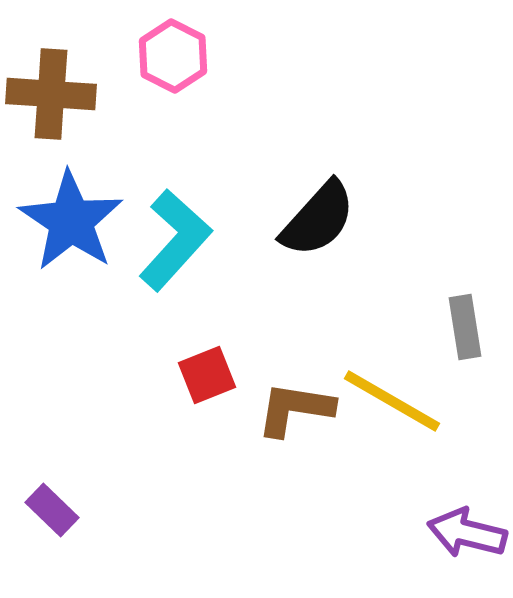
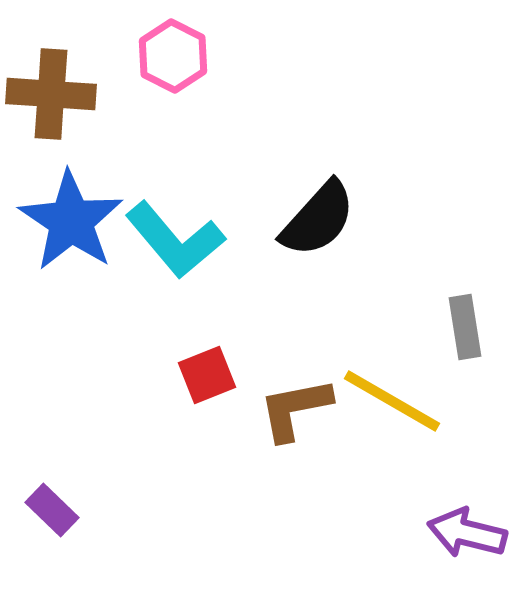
cyan L-shape: rotated 98 degrees clockwise
brown L-shape: rotated 20 degrees counterclockwise
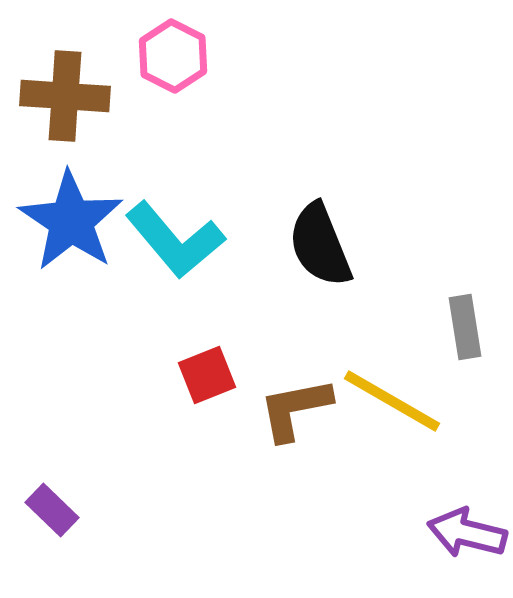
brown cross: moved 14 px right, 2 px down
black semicircle: moved 2 px right, 26 px down; rotated 116 degrees clockwise
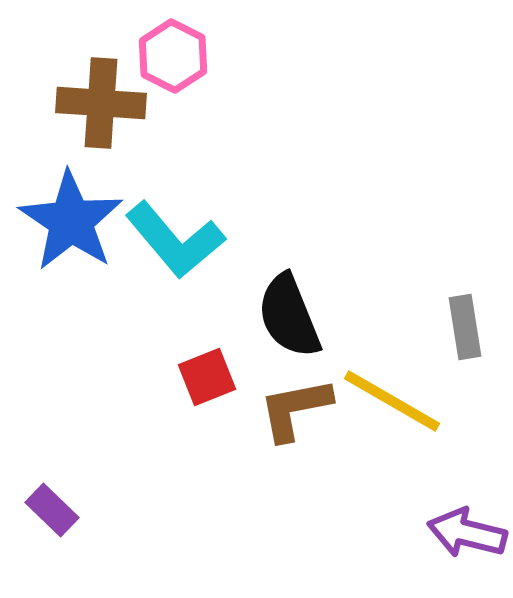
brown cross: moved 36 px right, 7 px down
black semicircle: moved 31 px left, 71 px down
red square: moved 2 px down
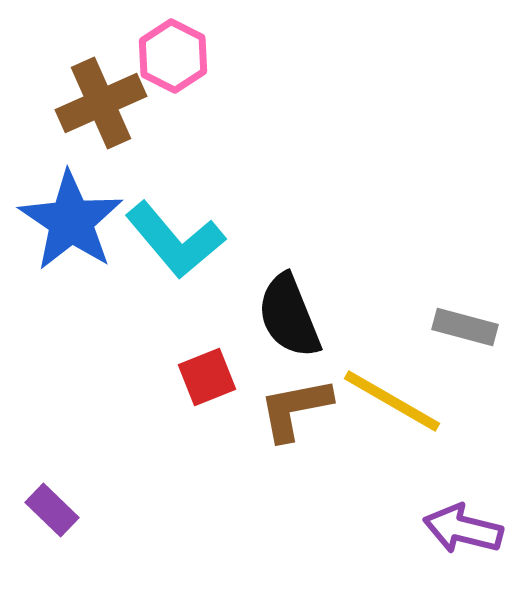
brown cross: rotated 28 degrees counterclockwise
gray rectangle: rotated 66 degrees counterclockwise
purple arrow: moved 4 px left, 4 px up
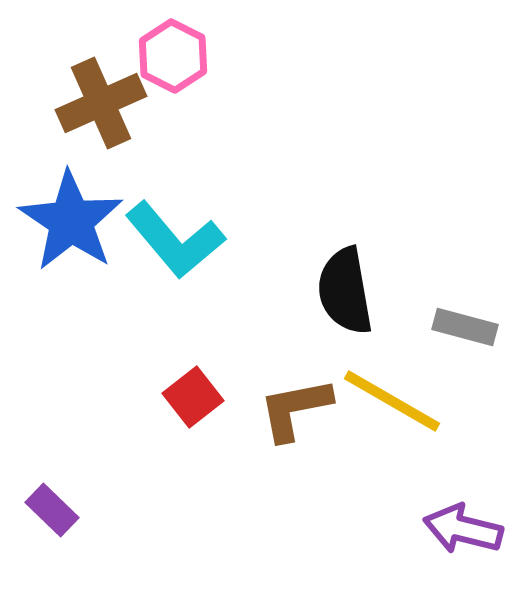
black semicircle: moved 56 px right, 25 px up; rotated 12 degrees clockwise
red square: moved 14 px left, 20 px down; rotated 16 degrees counterclockwise
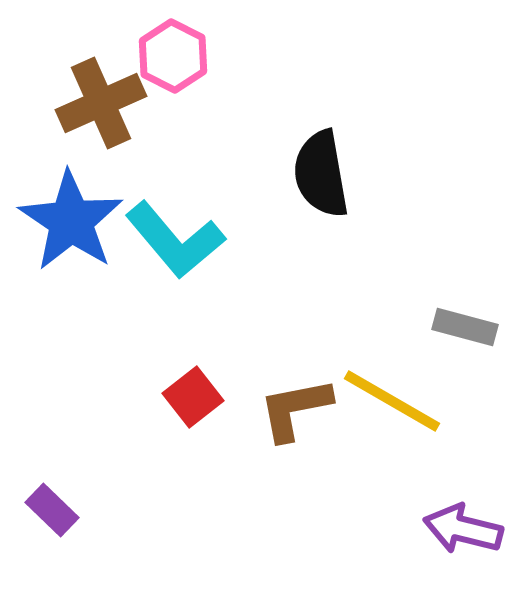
black semicircle: moved 24 px left, 117 px up
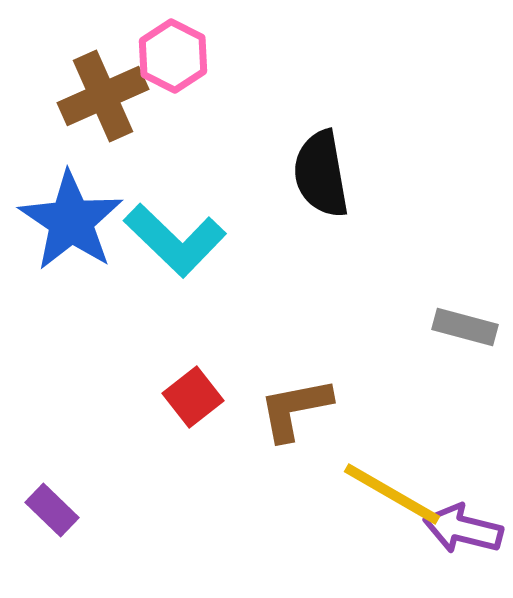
brown cross: moved 2 px right, 7 px up
cyan L-shape: rotated 6 degrees counterclockwise
yellow line: moved 93 px down
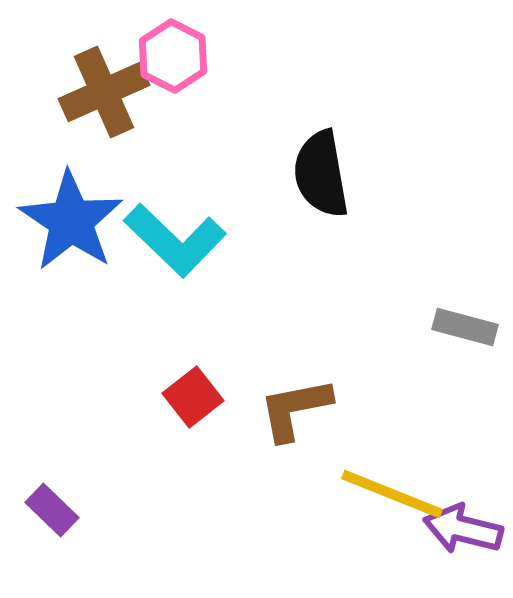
brown cross: moved 1 px right, 4 px up
yellow line: rotated 8 degrees counterclockwise
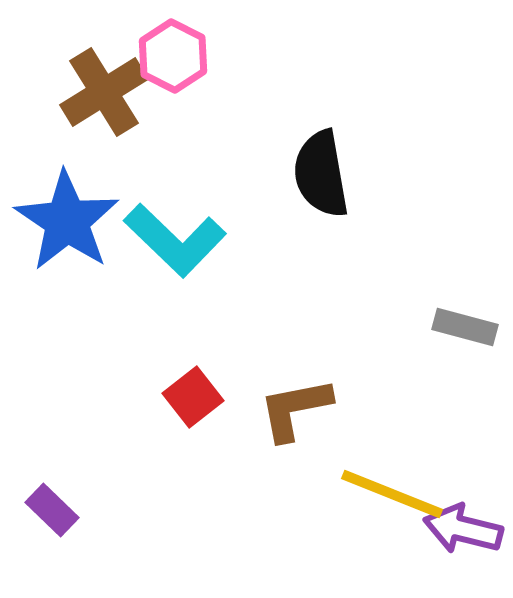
brown cross: rotated 8 degrees counterclockwise
blue star: moved 4 px left
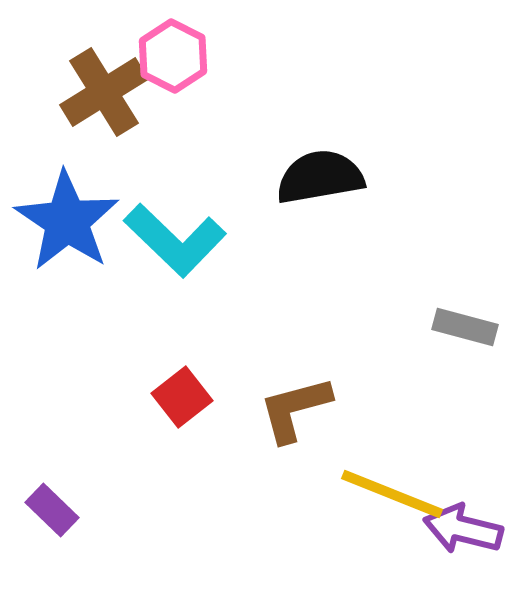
black semicircle: moved 1 px left, 3 px down; rotated 90 degrees clockwise
red square: moved 11 px left
brown L-shape: rotated 4 degrees counterclockwise
